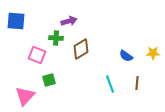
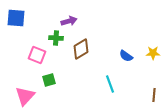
blue square: moved 3 px up
brown line: moved 17 px right, 12 px down
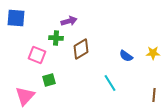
cyan line: moved 1 px up; rotated 12 degrees counterclockwise
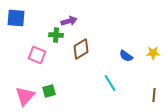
green cross: moved 3 px up
green square: moved 11 px down
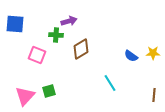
blue square: moved 1 px left, 6 px down
blue semicircle: moved 5 px right
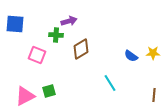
pink triangle: rotated 20 degrees clockwise
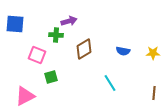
brown diamond: moved 3 px right
blue semicircle: moved 8 px left, 5 px up; rotated 24 degrees counterclockwise
green square: moved 2 px right, 14 px up
brown line: moved 2 px up
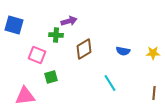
blue square: moved 1 px left, 1 px down; rotated 12 degrees clockwise
pink triangle: rotated 20 degrees clockwise
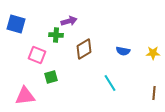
blue square: moved 2 px right, 1 px up
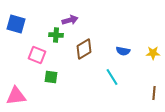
purple arrow: moved 1 px right, 1 px up
green square: rotated 24 degrees clockwise
cyan line: moved 2 px right, 6 px up
pink triangle: moved 9 px left
